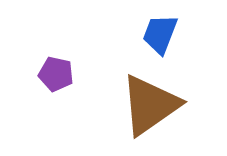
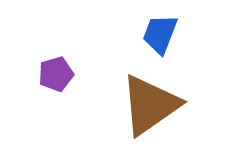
purple pentagon: rotated 28 degrees counterclockwise
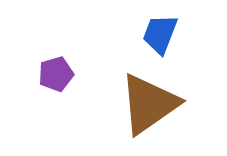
brown triangle: moved 1 px left, 1 px up
